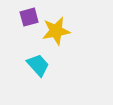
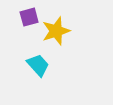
yellow star: rotated 8 degrees counterclockwise
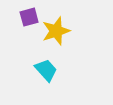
cyan trapezoid: moved 8 px right, 5 px down
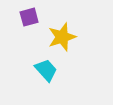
yellow star: moved 6 px right, 6 px down
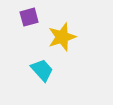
cyan trapezoid: moved 4 px left
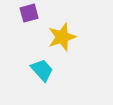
purple square: moved 4 px up
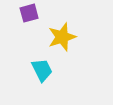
cyan trapezoid: rotated 15 degrees clockwise
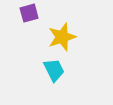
cyan trapezoid: moved 12 px right
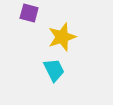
purple square: rotated 30 degrees clockwise
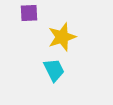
purple square: rotated 18 degrees counterclockwise
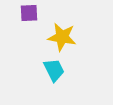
yellow star: rotated 28 degrees clockwise
